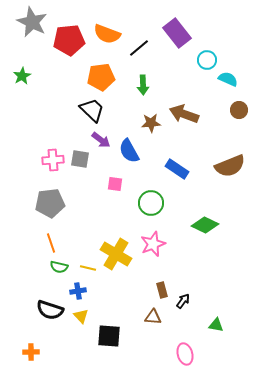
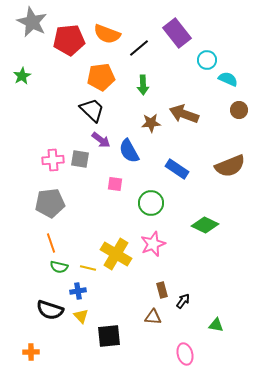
black square: rotated 10 degrees counterclockwise
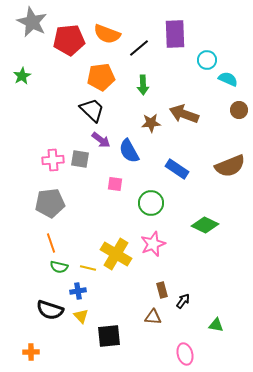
purple rectangle: moved 2 px left, 1 px down; rotated 36 degrees clockwise
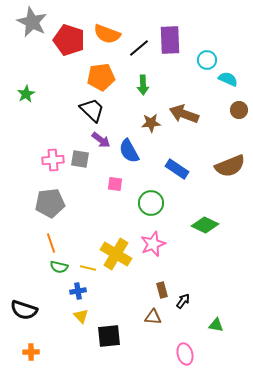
purple rectangle: moved 5 px left, 6 px down
red pentagon: rotated 24 degrees clockwise
green star: moved 4 px right, 18 px down
black semicircle: moved 26 px left
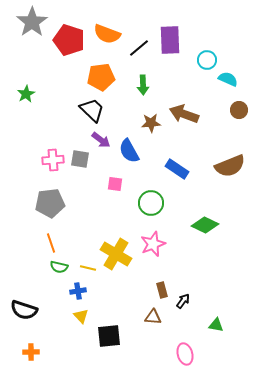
gray star: rotated 12 degrees clockwise
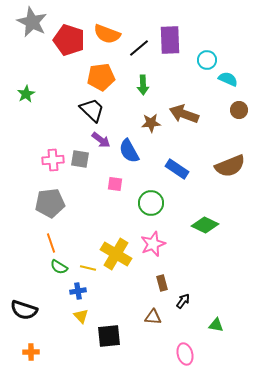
gray star: rotated 12 degrees counterclockwise
green semicircle: rotated 18 degrees clockwise
brown rectangle: moved 7 px up
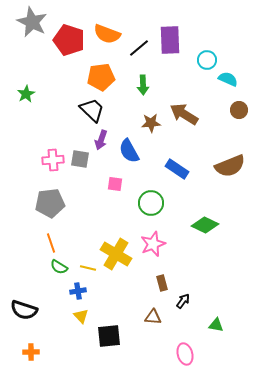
brown arrow: rotated 12 degrees clockwise
purple arrow: rotated 72 degrees clockwise
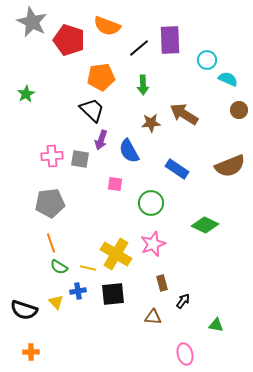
orange semicircle: moved 8 px up
pink cross: moved 1 px left, 4 px up
yellow triangle: moved 25 px left, 14 px up
black square: moved 4 px right, 42 px up
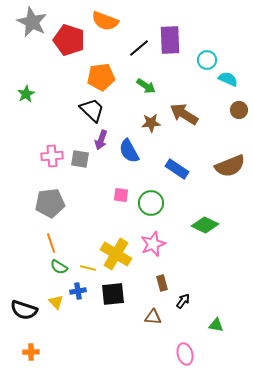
orange semicircle: moved 2 px left, 5 px up
green arrow: moved 3 px right, 1 px down; rotated 54 degrees counterclockwise
pink square: moved 6 px right, 11 px down
